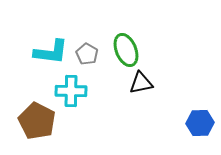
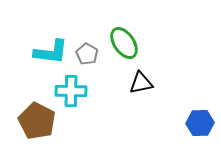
green ellipse: moved 2 px left, 7 px up; rotated 12 degrees counterclockwise
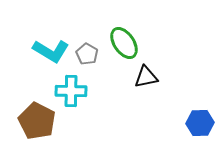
cyan L-shape: moved 1 px up; rotated 24 degrees clockwise
black triangle: moved 5 px right, 6 px up
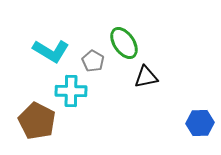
gray pentagon: moved 6 px right, 7 px down
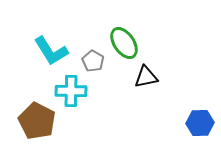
cyan L-shape: rotated 27 degrees clockwise
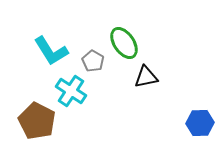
cyan cross: rotated 32 degrees clockwise
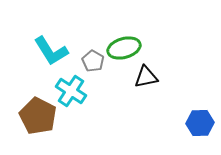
green ellipse: moved 5 px down; rotated 72 degrees counterclockwise
brown pentagon: moved 1 px right, 5 px up
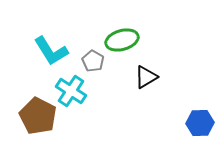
green ellipse: moved 2 px left, 8 px up
black triangle: rotated 20 degrees counterclockwise
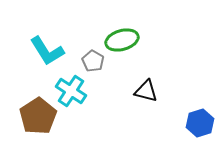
cyan L-shape: moved 4 px left
black triangle: moved 14 px down; rotated 45 degrees clockwise
brown pentagon: rotated 12 degrees clockwise
blue hexagon: rotated 16 degrees counterclockwise
